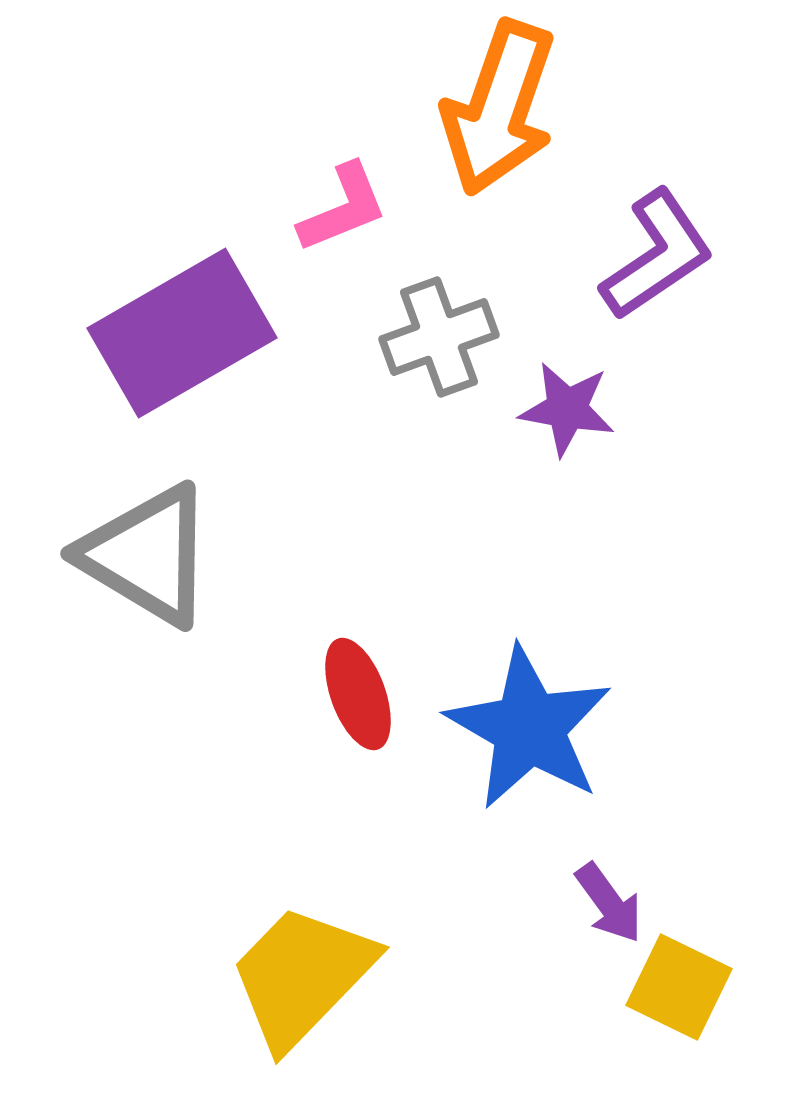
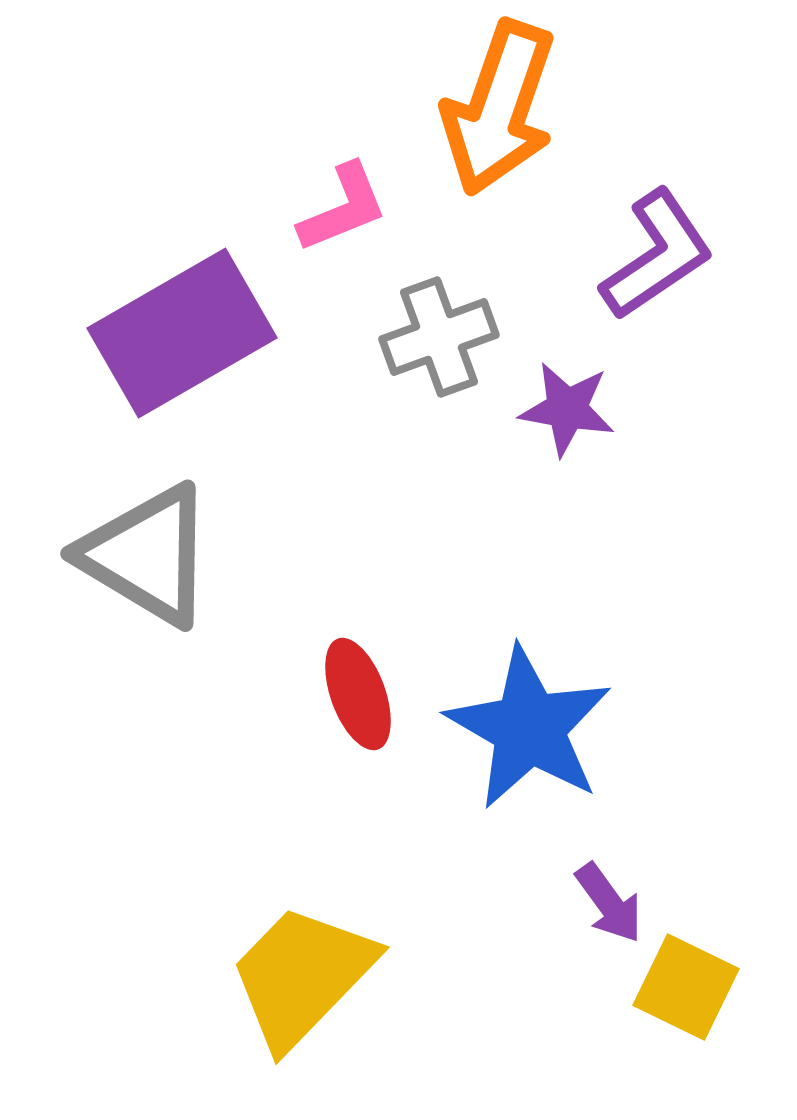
yellow square: moved 7 px right
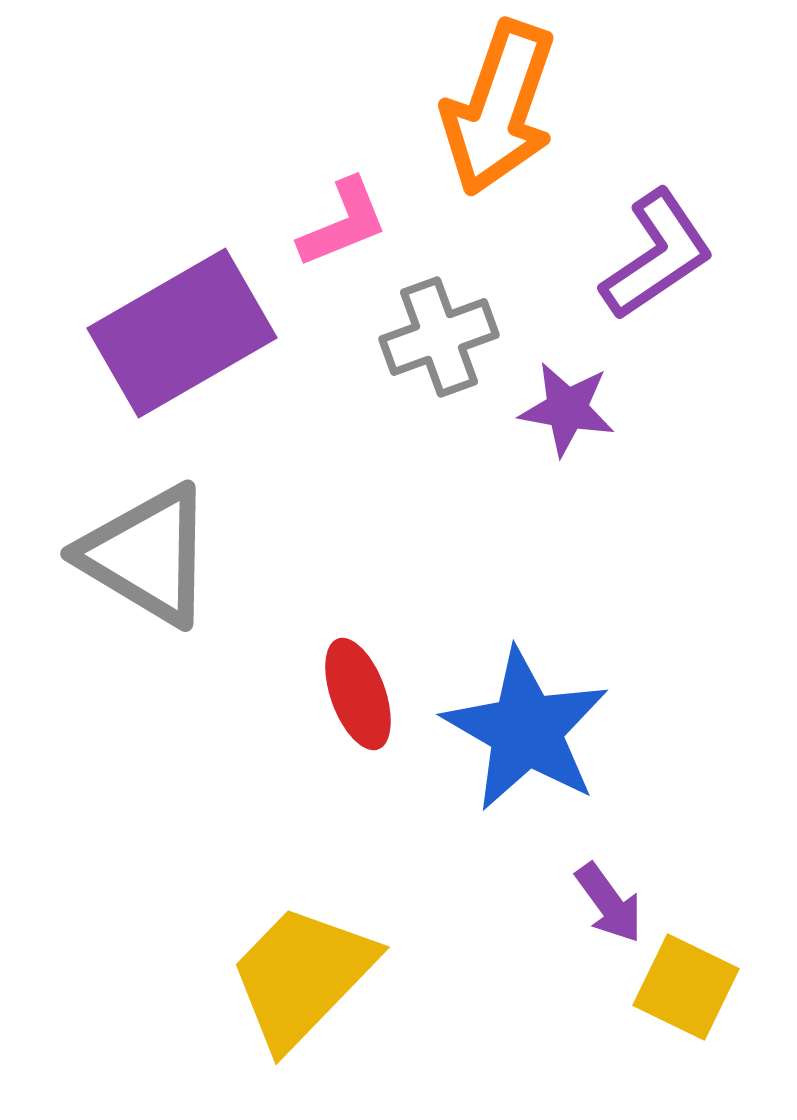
pink L-shape: moved 15 px down
blue star: moved 3 px left, 2 px down
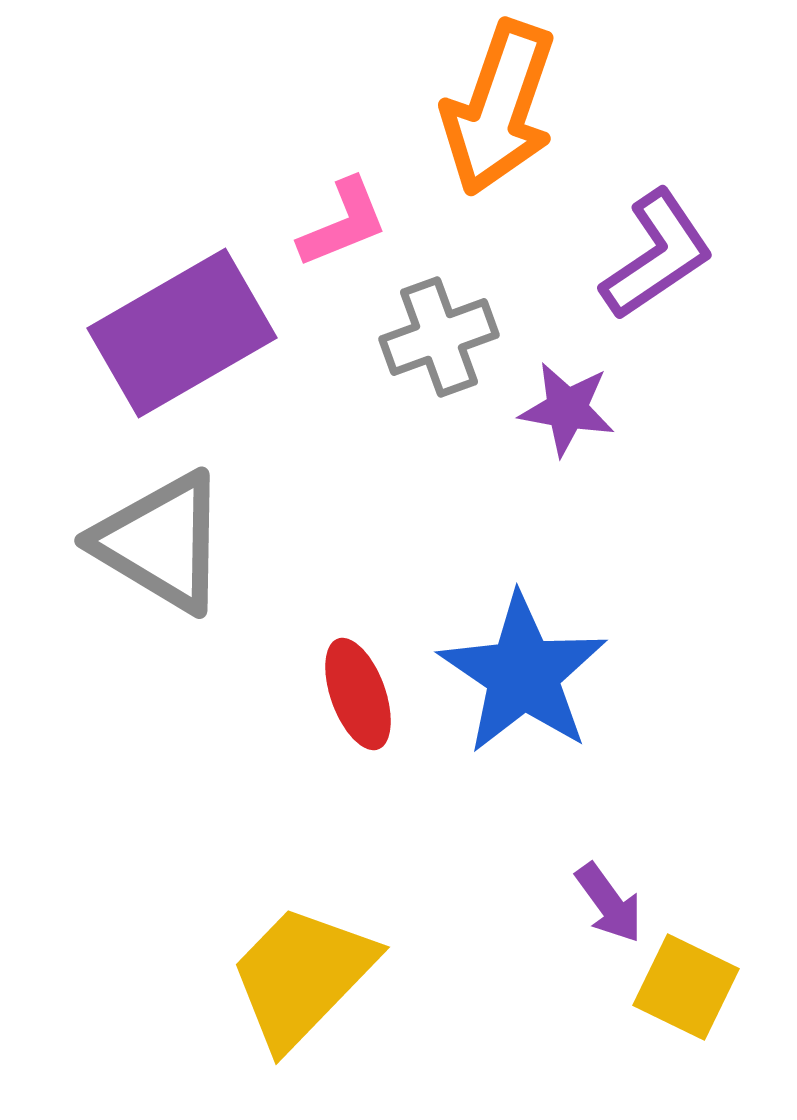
gray triangle: moved 14 px right, 13 px up
blue star: moved 3 px left, 56 px up; rotated 4 degrees clockwise
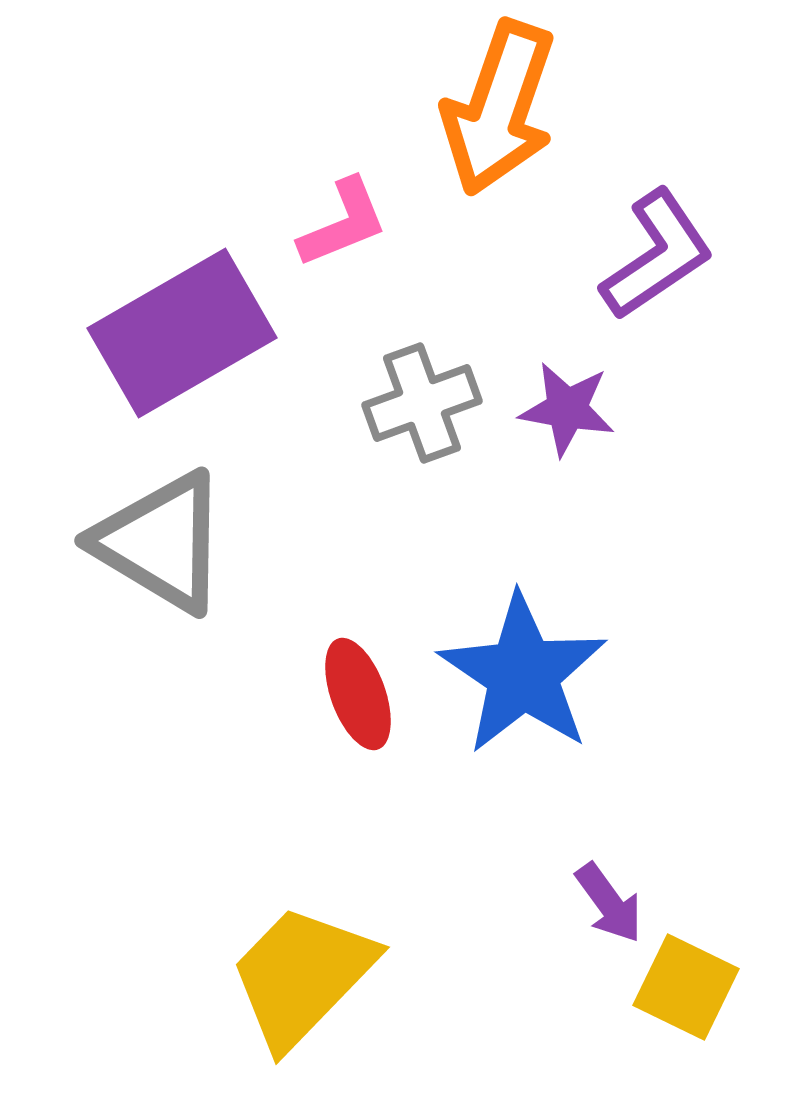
gray cross: moved 17 px left, 66 px down
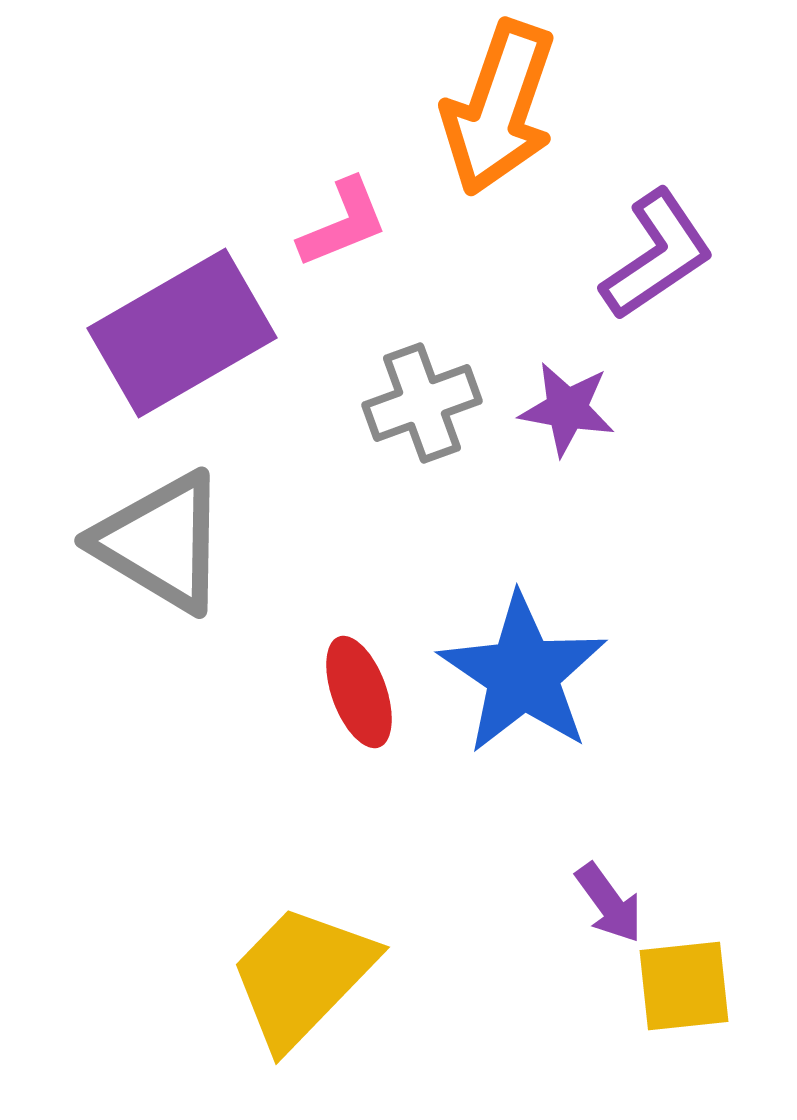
red ellipse: moved 1 px right, 2 px up
yellow square: moved 2 px left, 1 px up; rotated 32 degrees counterclockwise
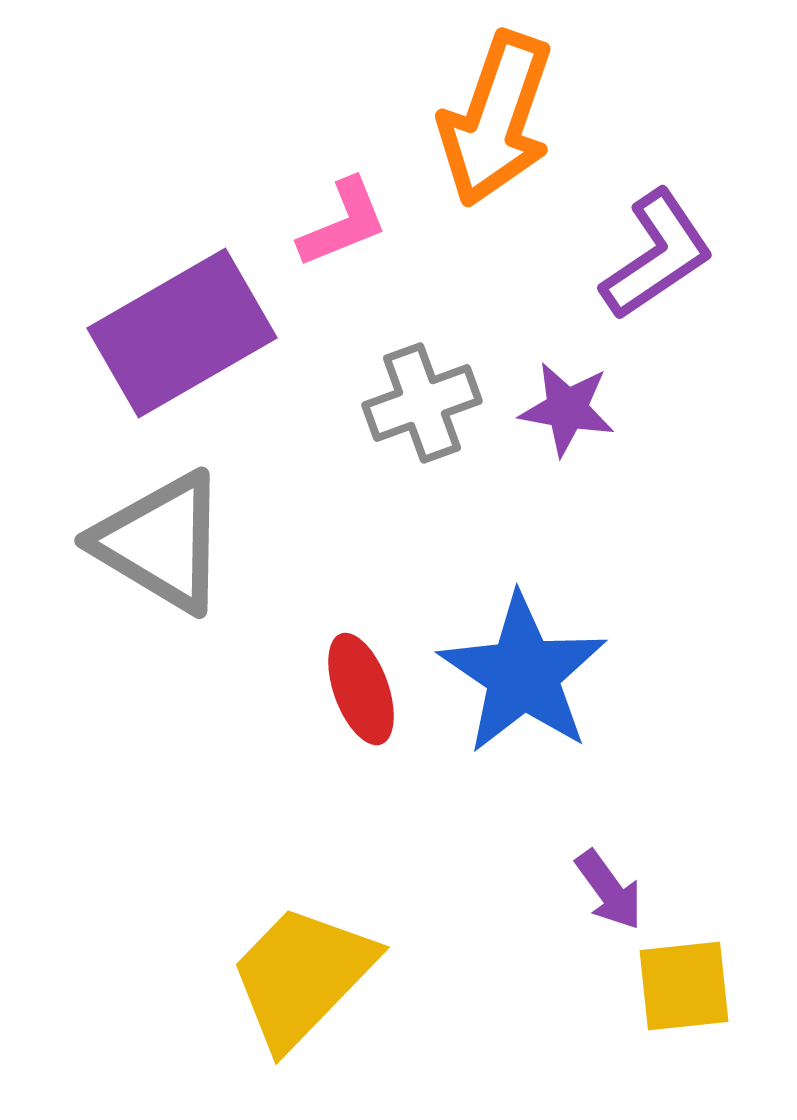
orange arrow: moved 3 px left, 11 px down
red ellipse: moved 2 px right, 3 px up
purple arrow: moved 13 px up
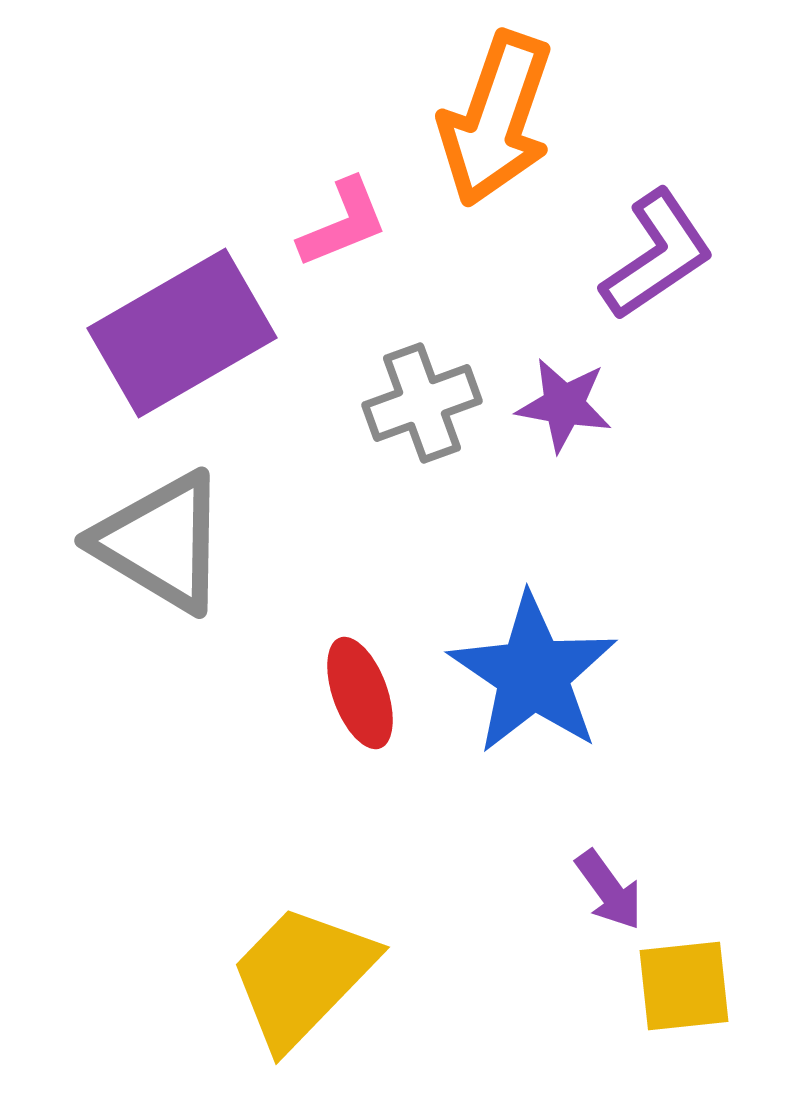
purple star: moved 3 px left, 4 px up
blue star: moved 10 px right
red ellipse: moved 1 px left, 4 px down
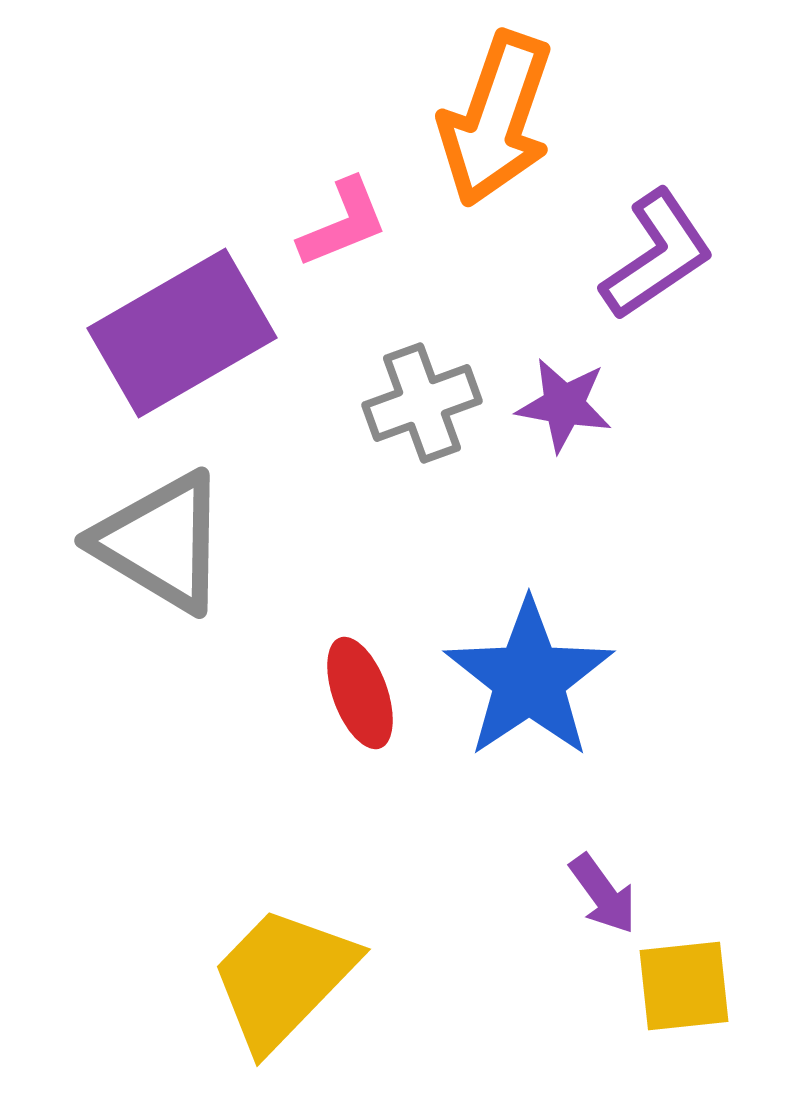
blue star: moved 4 px left, 5 px down; rotated 4 degrees clockwise
purple arrow: moved 6 px left, 4 px down
yellow trapezoid: moved 19 px left, 2 px down
